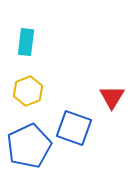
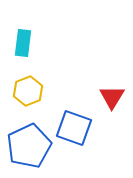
cyan rectangle: moved 3 px left, 1 px down
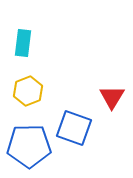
blue pentagon: rotated 24 degrees clockwise
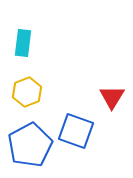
yellow hexagon: moved 1 px left, 1 px down
blue square: moved 2 px right, 3 px down
blue pentagon: moved 1 px right, 1 px up; rotated 27 degrees counterclockwise
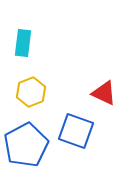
yellow hexagon: moved 4 px right
red triangle: moved 8 px left, 4 px up; rotated 36 degrees counterclockwise
blue pentagon: moved 4 px left
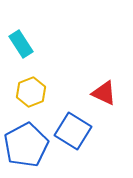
cyan rectangle: moved 2 px left, 1 px down; rotated 40 degrees counterclockwise
blue square: moved 3 px left; rotated 12 degrees clockwise
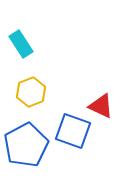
red triangle: moved 3 px left, 13 px down
blue square: rotated 12 degrees counterclockwise
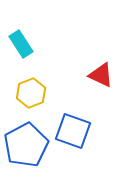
yellow hexagon: moved 1 px down
red triangle: moved 31 px up
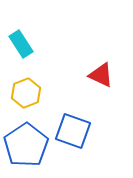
yellow hexagon: moved 5 px left
blue pentagon: rotated 6 degrees counterclockwise
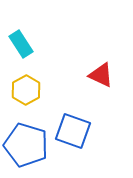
yellow hexagon: moved 3 px up; rotated 8 degrees counterclockwise
blue pentagon: rotated 21 degrees counterclockwise
